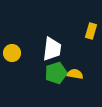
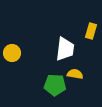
white trapezoid: moved 13 px right
green pentagon: moved 1 px left, 12 px down; rotated 20 degrees clockwise
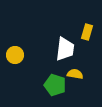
yellow rectangle: moved 4 px left, 1 px down
yellow circle: moved 3 px right, 2 px down
green pentagon: rotated 15 degrees clockwise
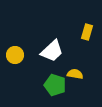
white trapezoid: moved 13 px left, 2 px down; rotated 40 degrees clockwise
